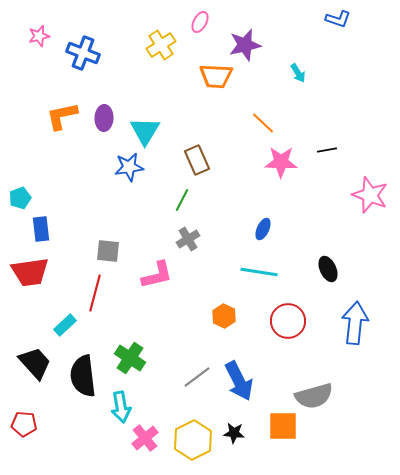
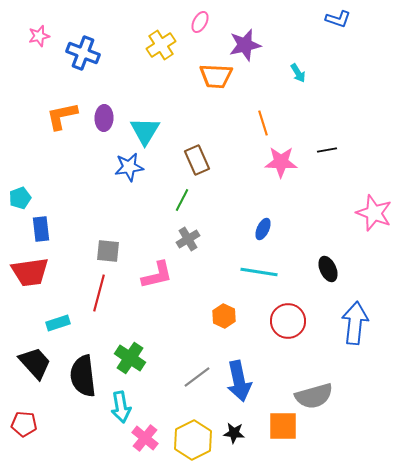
orange line at (263, 123): rotated 30 degrees clockwise
pink star at (370, 195): moved 4 px right, 18 px down
red line at (95, 293): moved 4 px right
cyan rectangle at (65, 325): moved 7 px left, 2 px up; rotated 25 degrees clockwise
blue arrow at (239, 381): rotated 15 degrees clockwise
pink cross at (145, 438): rotated 12 degrees counterclockwise
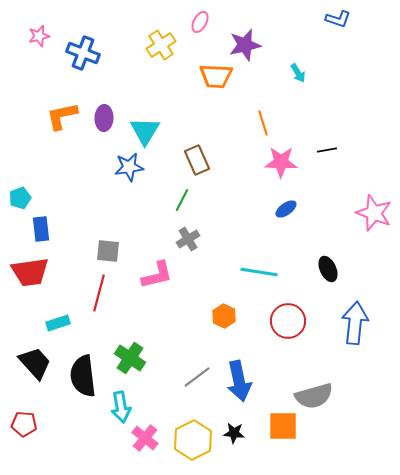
blue ellipse at (263, 229): moved 23 px right, 20 px up; rotated 30 degrees clockwise
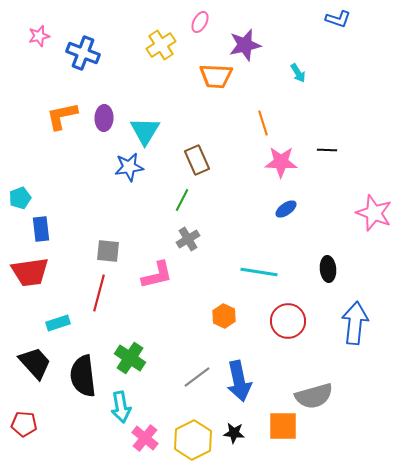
black line at (327, 150): rotated 12 degrees clockwise
black ellipse at (328, 269): rotated 20 degrees clockwise
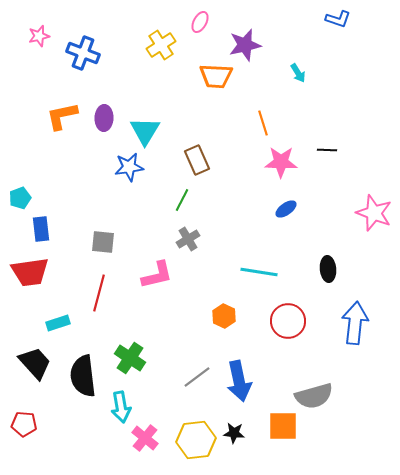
gray square at (108, 251): moved 5 px left, 9 px up
yellow hexagon at (193, 440): moved 3 px right; rotated 21 degrees clockwise
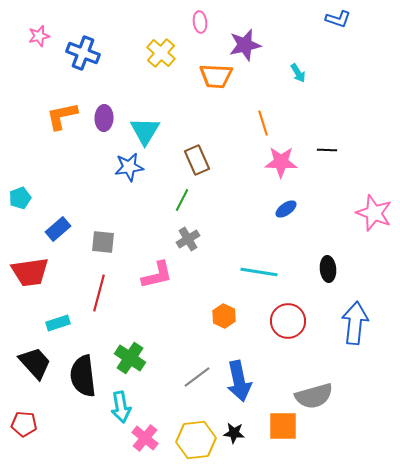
pink ellipse at (200, 22): rotated 35 degrees counterclockwise
yellow cross at (161, 45): moved 8 px down; rotated 16 degrees counterclockwise
blue rectangle at (41, 229): moved 17 px right; rotated 55 degrees clockwise
